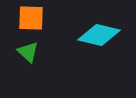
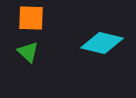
cyan diamond: moved 3 px right, 8 px down
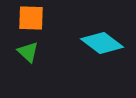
cyan diamond: rotated 24 degrees clockwise
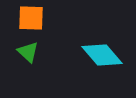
cyan diamond: moved 12 px down; rotated 12 degrees clockwise
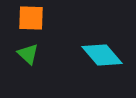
green triangle: moved 2 px down
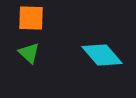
green triangle: moved 1 px right, 1 px up
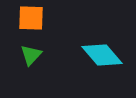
green triangle: moved 2 px right, 2 px down; rotated 30 degrees clockwise
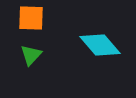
cyan diamond: moved 2 px left, 10 px up
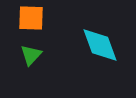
cyan diamond: rotated 21 degrees clockwise
